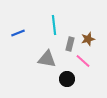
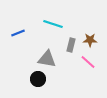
cyan line: moved 1 px left, 1 px up; rotated 66 degrees counterclockwise
brown star: moved 2 px right, 1 px down; rotated 16 degrees clockwise
gray rectangle: moved 1 px right, 1 px down
pink line: moved 5 px right, 1 px down
black circle: moved 29 px left
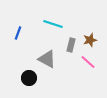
blue line: rotated 48 degrees counterclockwise
brown star: rotated 16 degrees counterclockwise
gray triangle: rotated 18 degrees clockwise
black circle: moved 9 px left, 1 px up
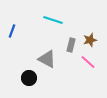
cyan line: moved 4 px up
blue line: moved 6 px left, 2 px up
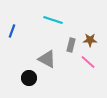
brown star: rotated 16 degrees clockwise
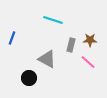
blue line: moved 7 px down
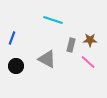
black circle: moved 13 px left, 12 px up
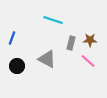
gray rectangle: moved 2 px up
pink line: moved 1 px up
black circle: moved 1 px right
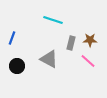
gray triangle: moved 2 px right
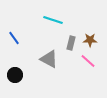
blue line: moved 2 px right; rotated 56 degrees counterclockwise
black circle: moved 2 px left, 9 px down
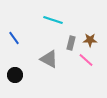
pink line: moved 2 px left, 1 px up
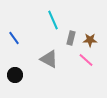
cyan line: rotated 48 degrees clockwise
gray rectangle: moved 5 px up
